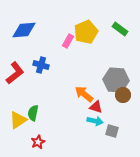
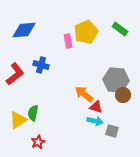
pink rectangle: rotated 40 degrees counterclockwise
red L-shape: moved 1 px down
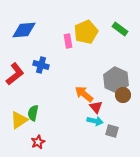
gray hexagon: rotated 20 degrees clockwise
red triangle: rotated 32 degrees clockwise
yellow triangle: moved 1 px right
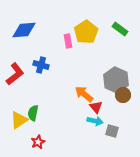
yellow pentagon: rotated 10 degrees counterclockwise
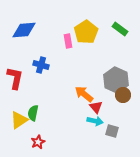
red L-shape: moved 4 px down; rotated 40 degrees counterclockwise
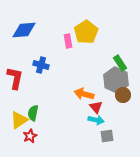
green rectangle: moved 34 px down; rotated 21 degrees clockwise
orange arrow: rotated 24 degrees counterclockwise
cyan arrow: moved 1 px right, 1 px up
gray square: moved 5 px left, 5 px down; rotated 24 degrees counterclockwise
red star: moved 8 px left, 6 px up
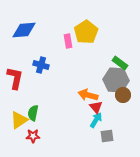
green rectangle: rotated 21 degrees counterclockwise
gray hexagon: rotated 20 degrees counterclockwise
orange arrow: moved 4 px right, 1 px down
cyan arrow: rotated 70 degrees counterclockwise
red star: moved 3 px right; rotated 24 degrees clockwise
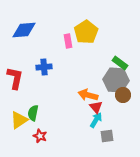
blue cross: moved 3 px right, 2 px down; rotated 21 degrees counterclockwise
red star: moved 7 px right; rotated 24 degrees clockwise
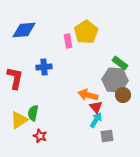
gray hexagon: moved 1 px left
